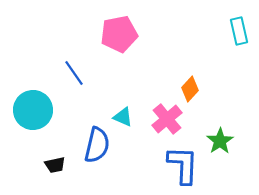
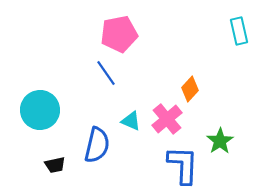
blue line: moved 32 px right
cyan circle: moved 7 px right
cyan triangle: moved 8 px right, 4 px down
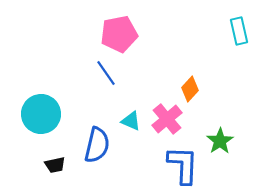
cyan circle: moved 1 px right, 4 px down
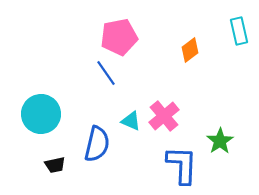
pink pentagon: moved 3 px down
orange diamond: moved 39 px up; rotated 10 degrees clockwise
pink cross: moved 3 px left, 3 px up
blue semicircle: moved 1 px up
blue L-shape: moved 1 px left
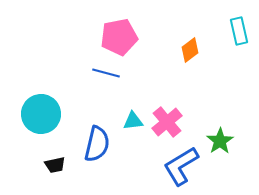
blue line: rotated 40 degrees counterclockwise
pink cross: moved 3 px right, 6 px down
cyan triangle: moved 2 px right; rotated 30 degrees counterclockwise
blue L-shape: moved 1 px left, 1 px down; rotated 123 degrees counterclockwise
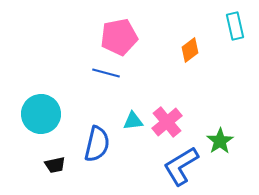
cyan rectangle: moved 4 px left, 5 px up
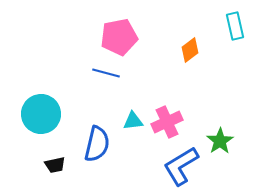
pink cross: rotated 16 degrees clockwise
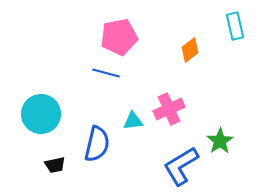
pink cross: moved 2 px right, 13 px up
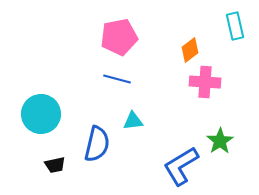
blue line: moved 11 px right, 6 px down
pink cross: moved 36 px right, 27 px up; rotated 28 degrees clockwise
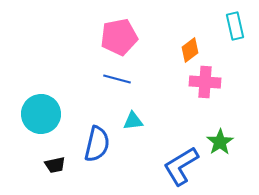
green star: moved 1 px down
